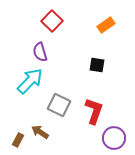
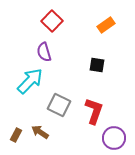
purple semicircle: moved 4 px right
brown rectangle: moved 2 px left, 5 px up
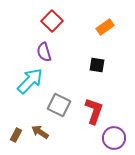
orange rectangle: moved 1 px left, 2 px down
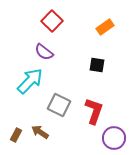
purple semicircle: rotated 36 degrees counterclockwise
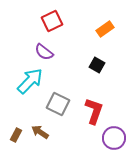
red square: rotated 20 degrees clockwise
orange rectangle: moved 2 px down
black square: rotated 21 degrees clockwise
gray square: moved 1 px left, 1 px up
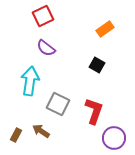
red square: moved 9 px left, 5 px up
purple semicircle: moved 2 px right, 4 px up
cyan arrow: rotated 36 degrees counterclockwise
brown arrow: moved 1 px right, 1 px up
